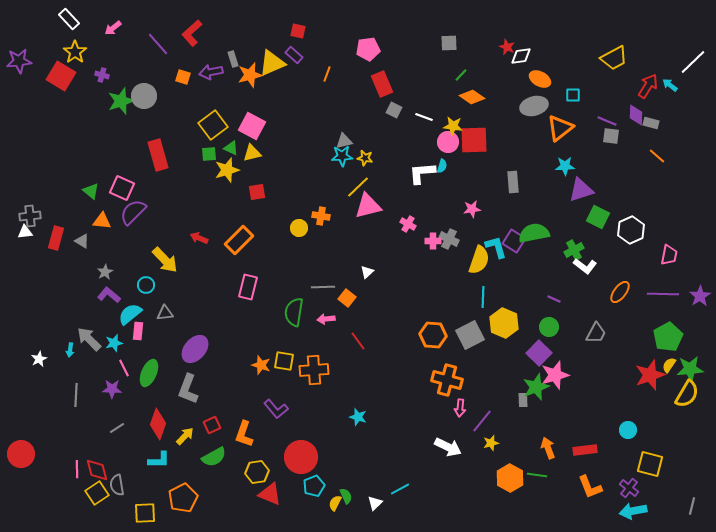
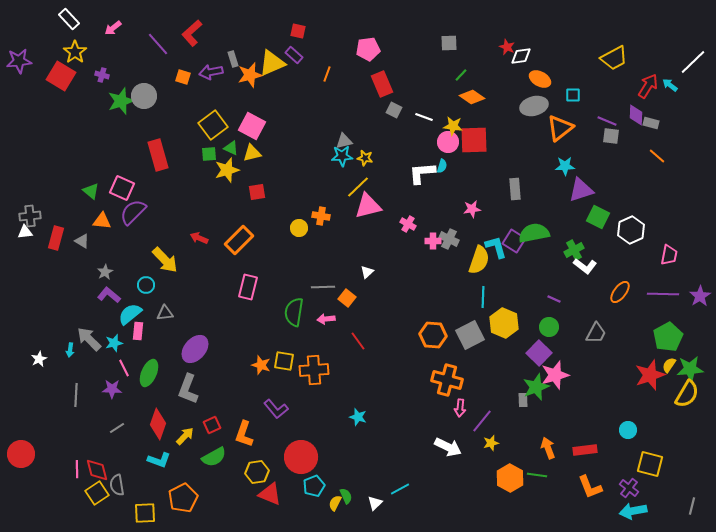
gray rectangle at (513, 182): moved 2 px right, 7 px down
cyan L-shape at (159, 460): rotated 20 degrees clockwise
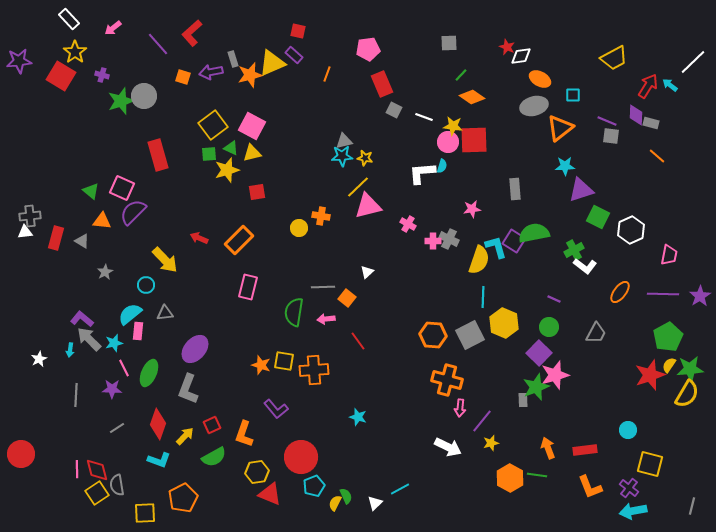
purple L-shape at (109, 295): moved 27 px left, 24 px down
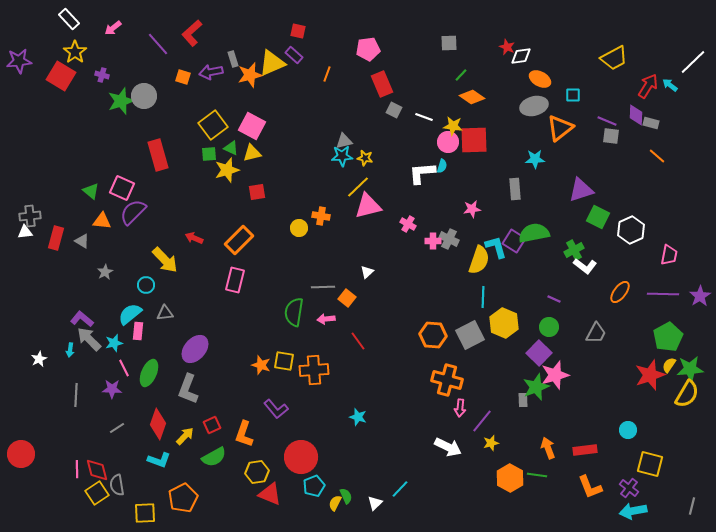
cyan star at (565, 166): moved 30 px left, 7 px up
red arrow at (199, 238): moved 5 px left
pink rectangle at (248, 287): moved 13 px left, 7 px up
cyan line at (400, 489): rotated 18 degrees counterclockwise
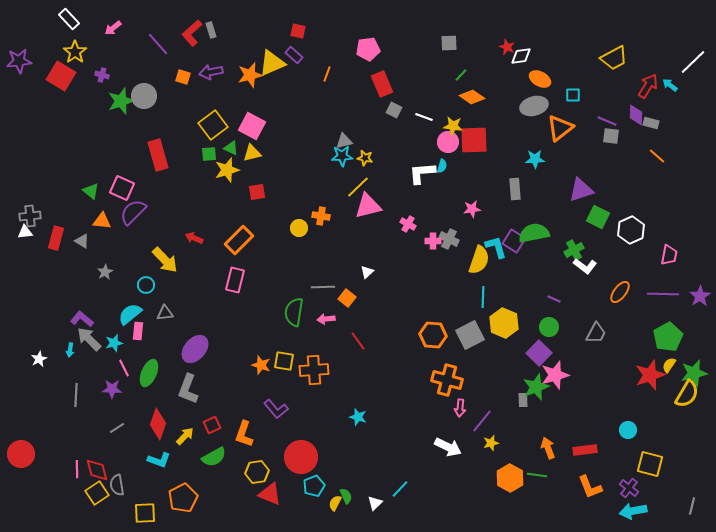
gray rectangle at (233, 59): moved 22 px left, 29 px up
green star at (690, 369): moved 4 px right, 4 px down; rotated 8 degrees counterclockwise
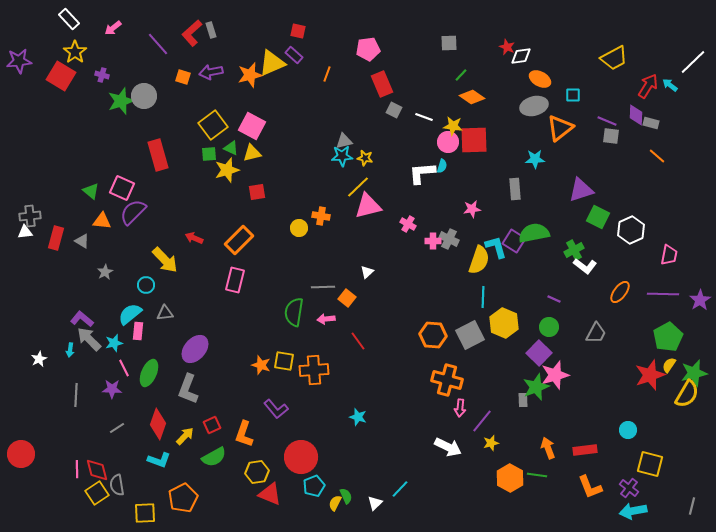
purple star at (700, 296): moved 4 px down
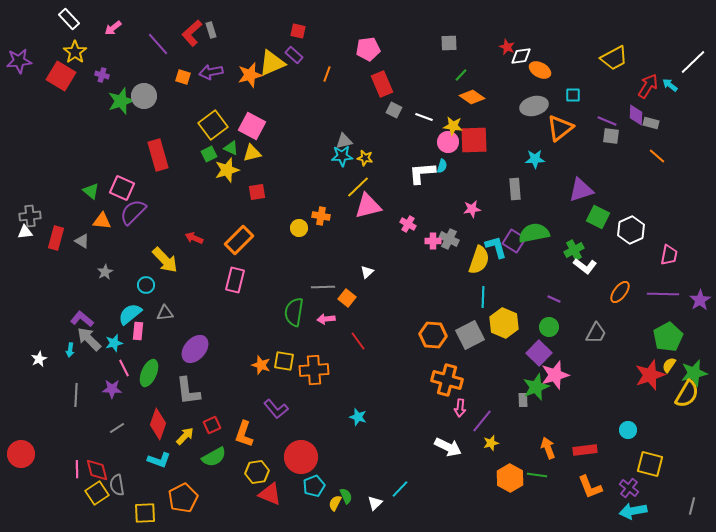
orange ellipse at (540, 79): moved 9 px up
green square at (209, 154): rotated 21 degrees counterclockwise
gray L-shape at (188, 389): moved 2 px down; rotated 28 degrees counterclockwise
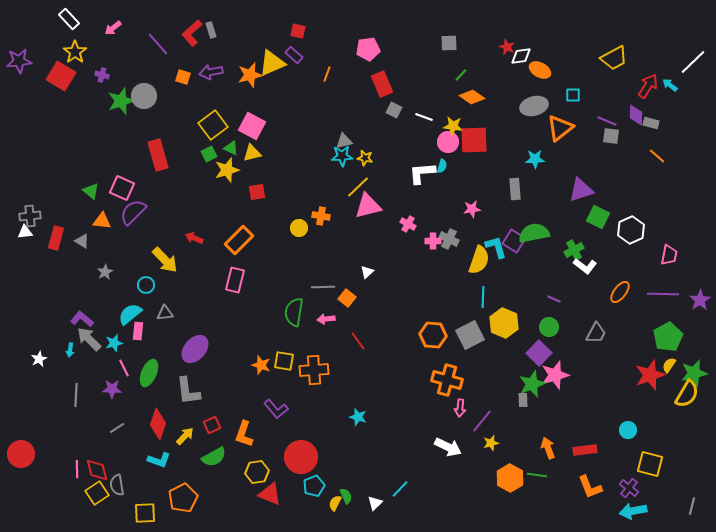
green star at (536, 387): moved 4 px left, 3 px up
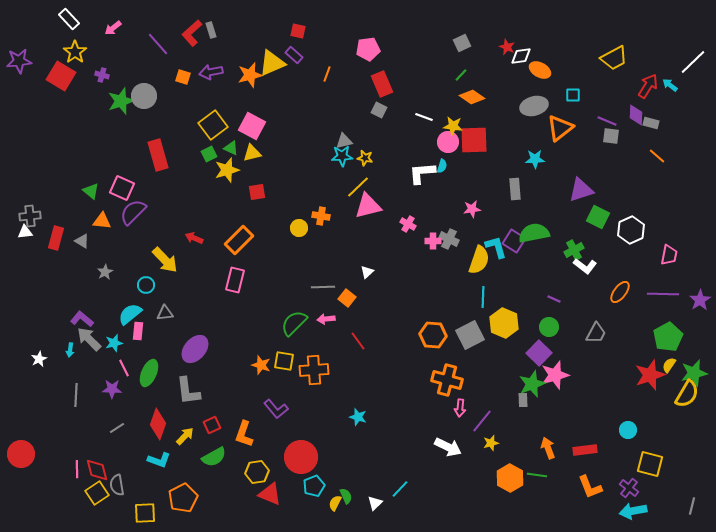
gray square at (449, 43): moved 13 px right; rotated 24 degrees counterclockwise
gray square at (394, 110): moved 15 px left
green semicircle at (294, 312): moved 11 px down; rotated 36 degrees clockwise
